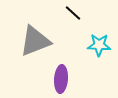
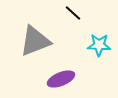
purple ellipse: rotated 64 degrees clockwise
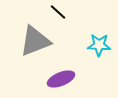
black line: moved 15 px left, 1 px up
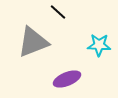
gray triangle: moved 2 px left, 1 px down
purple ellipse: moved 6 px right
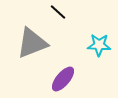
gray triangle: moved 1 px left, 1 px down
purple ellipse: moved 4 px left; rotated 28 degrees counterclockwise
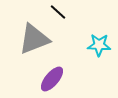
gray triangle: moved 2 px right, 4 px up
purple ellipse: moved 11 px left
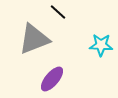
cyan star: moved 2 px right
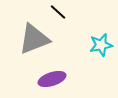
cyan star: rotated 15 degrees counterclockwise
purple ellipse: rotated 32 degrees clockwise
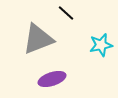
black line: moved 8 px right, 1 px down
gray triangle: moved 4 px right
